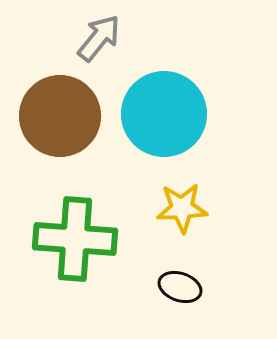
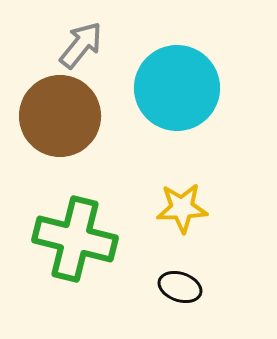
gray arrow: moved 18 px left, 7 px down
cyan circle: moved 13 px right, 26 px up
green cross: rotated 10 degrees clockwise
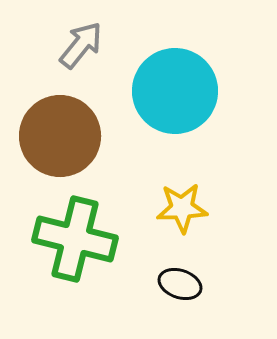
cyan circle: moved 2 px left, 3 px down
brown circle: moved 20 px down
black ellipse: moved 3 px up
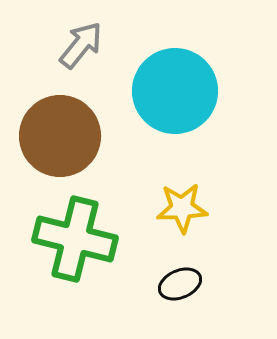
black ellipse: rotated 42 degrees counterclockwise
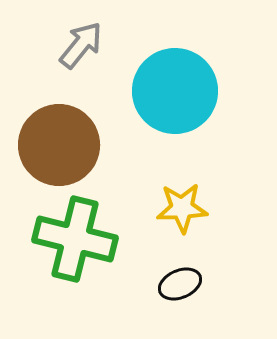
brown circle: moved 1 px left, 9 px down
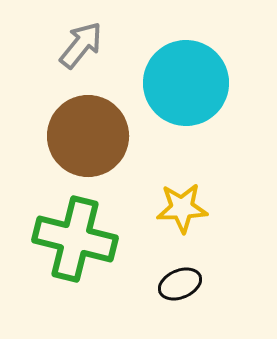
cyan circle: moved 11 px right, 8 px up
brown circle: moved 29 px right, 9 px up
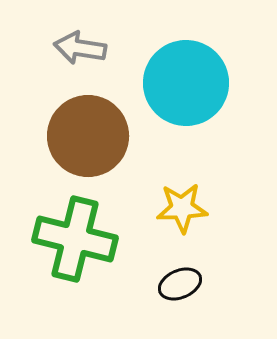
gray arrow: moved 1 px left, 3 px down; rotated 120 degrees counterclockwise
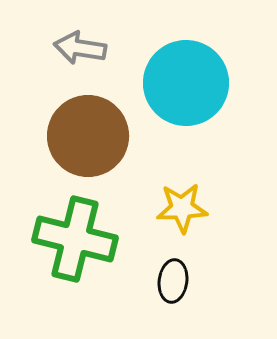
black ellipse: moved 7 px left, 3 px up; rotated 60 degrees counterclockwise
